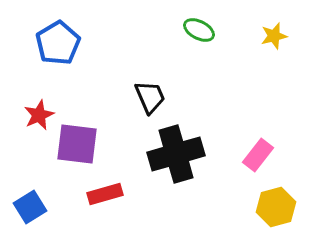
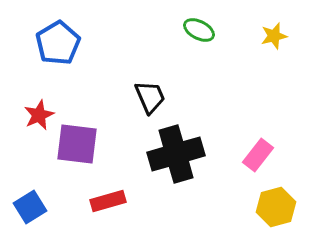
red rectangle: moved 3 px right, 7 px down
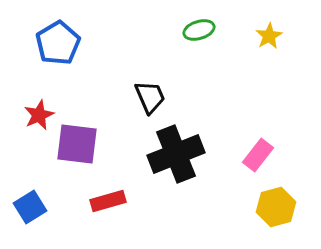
green ellipse: rotated 44 degrees counterclockwise
yellow star: moved 5 px left; rotated 16 degrees counterclockwise
black cross: rotated 6 degrees counterclockwise
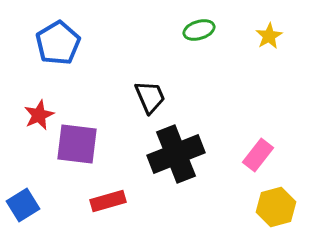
blue square: moved 7 px left, 2 px up
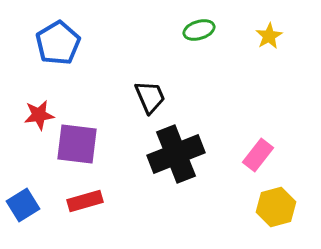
red star: rotated 16 degrees clockwise
red rectangle: moved 23 px left
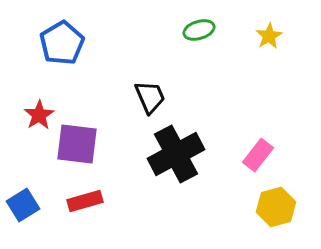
blue pentagon: moved 4 px right
red star: rotated 24 degrees counterclockwise
black cross: rotated 6 degrees counterclockwise
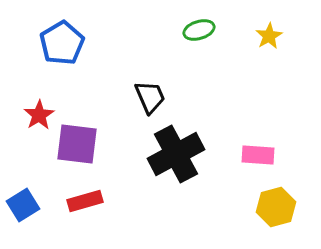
pink rectangle: rotated 56 degrees clockwise
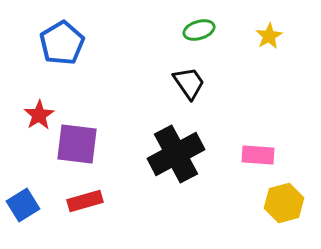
black trapezoid: moved 39 px right, 14 px up; rotated 12 degrees counterclockwise
yellow hexagon: moved 8 px right, 4 px up
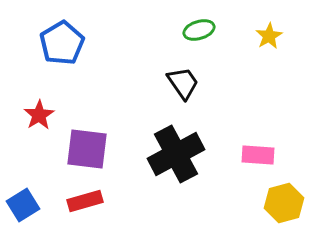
black trapezoid: moved 6 px left
purple square: moved 10 px right, 5 px down
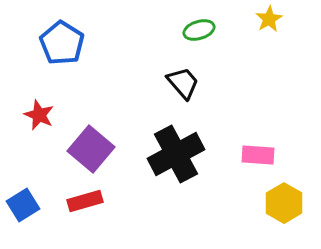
yellow star: moved 17 px up
blue pentagon: rotated 9 degrees counterclockwise
black trapezoid: rotated 6 degrees counterclockwise
red star: rotated 16 degrees counterclockwise
purple square: moved 4 px right; rotated 33 degrees clockwise
yellow hexagon: rotated 15 degrees counterclockwise
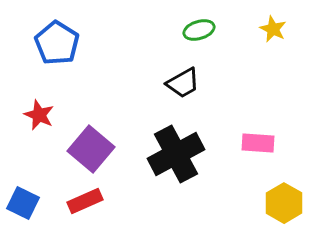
yellow star: moved 4 px right, 10 px down; rotated 16 degrees counterclockwise
blue pentagon: moved 5 px left
black trapezoid: rotated 102 degrees clockwise
pink rectangle: moved 12 px up
red rectangle: rotated 8 degrees counterclockwise
blue square: moved 2 px up; rotated 32 degrees counterclockwise
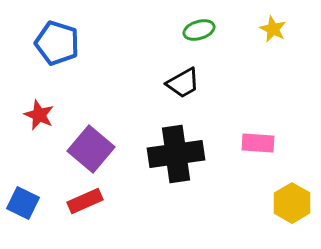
blue pentagon: rotated 15 degrees counterclockwise
black cross: rotated 20 degrees clockwise
yellow hexagon: moved 8 px right
